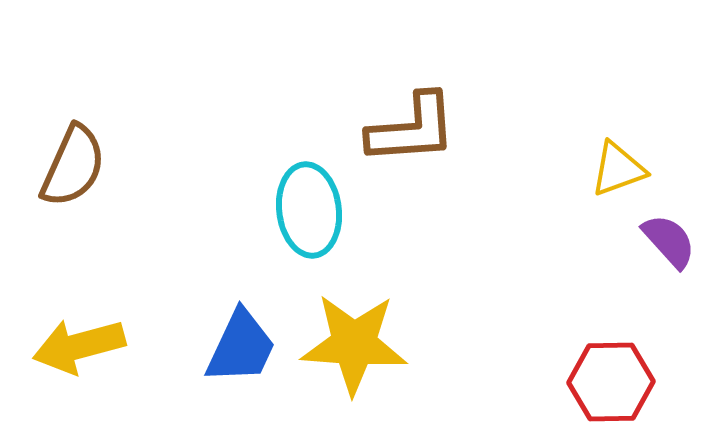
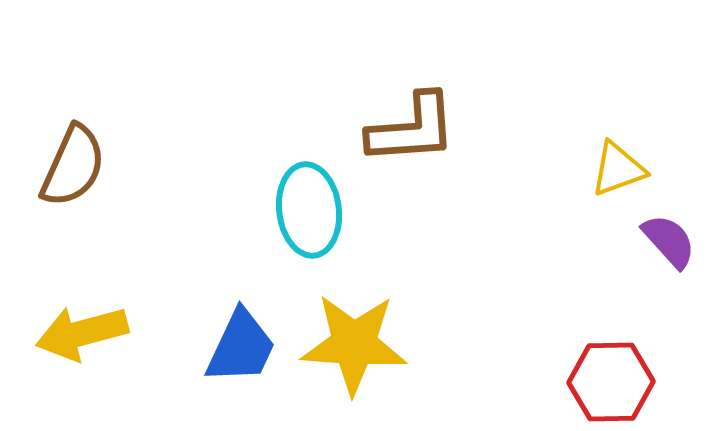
yellow arrow: moved 3 px right, 13 px up
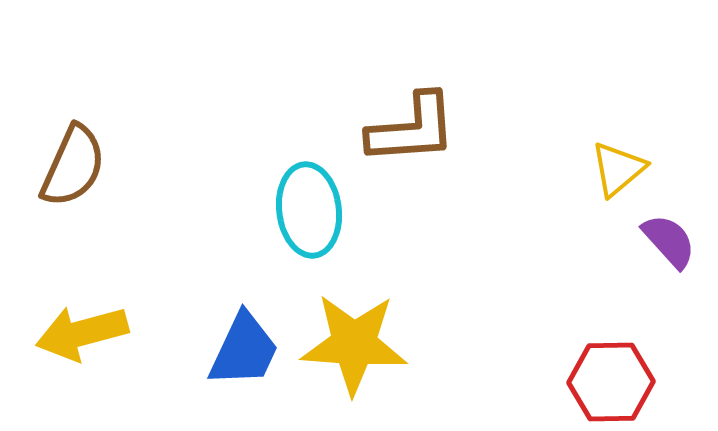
yellow triangle: rotated 20 degrees counterclockwise
blue trapezoid: moved 3 px right, 3 px down
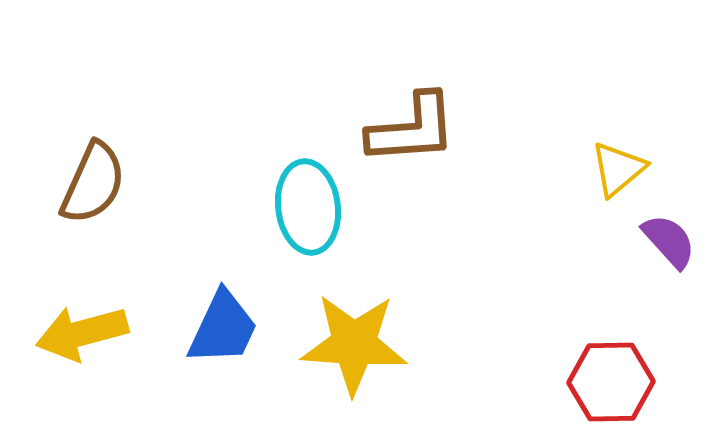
brown semicircle: moved 20 px right, 17 px down
cyan ellipse: moved 1 px left, 3 px up
blue trapezoid: moved 21 px left, 22 px up
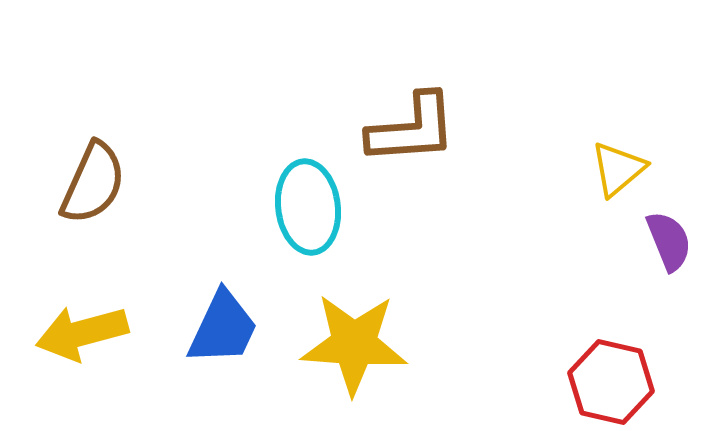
purple semicircle: rotated 20 degrees clockwise
red hexagon: rotated 14 degrees clockwise
